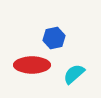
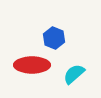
blue hexagon: rotated 25 degrees counterclockwise
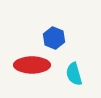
cyan semicircle: rotated 65 degrees counterclockwise
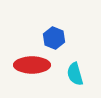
cyan semicircle: moved 1 px right
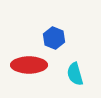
red ellipse: moved 3 px left
